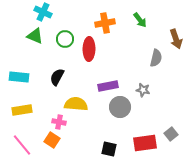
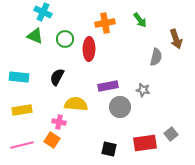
gray semicircle: moved 1 px up
pink line: rotated 65 degrees counterclockwise
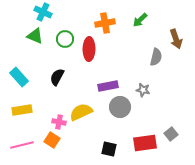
green arrow: rotated 84 degrees clockwise
cyan rectangle: rotated 42 degrees clockwise
yellow semicircle: moved 5 px right, 8 px down; rotated 30 degrees counterclockwise
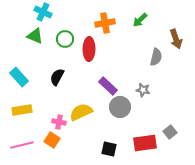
purple rectangle: rotated 54 degrees clockwise
gray square: moved 1 px left, 2 px up
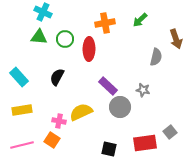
green triangle: moved 4 px right, 1 px down; rotated 18 degrees counterclockwise
pink cross: moved 1 px up
